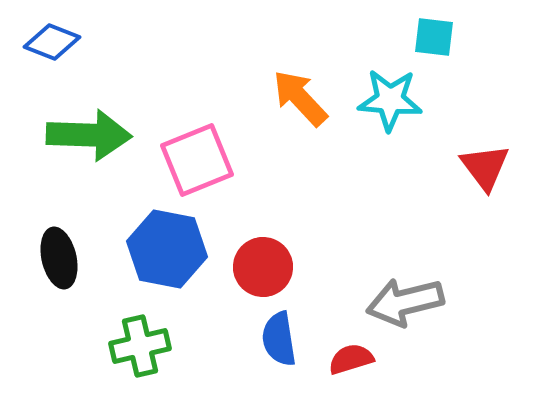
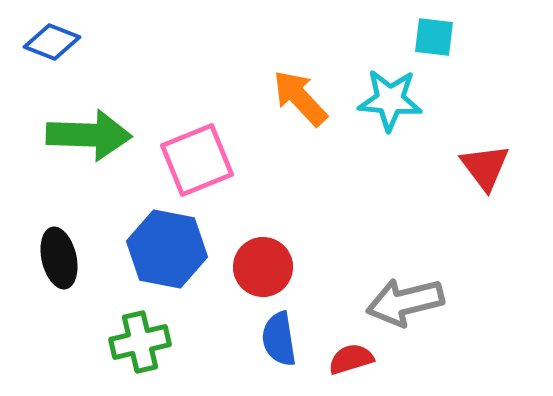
green cross: moved 4 px up
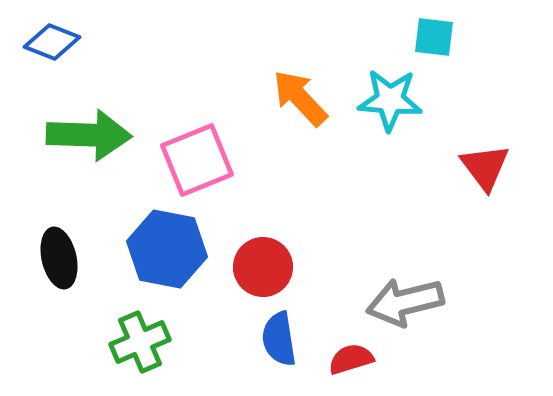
green cross: rotated 10 degrees counterclockwise
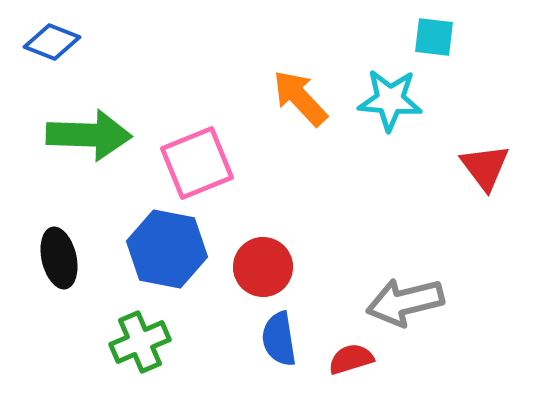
pink square: moved 3 px down
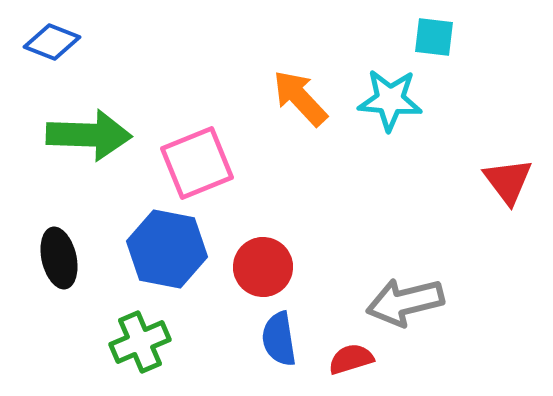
red triangle: moved 23 px right, 14 px down
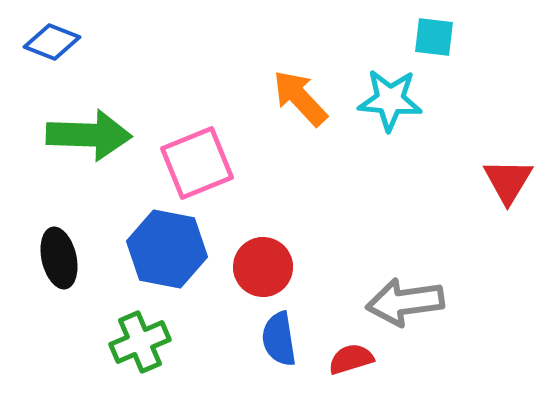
red triangle: rotated 8 degrees clockwise
gray arrow: rotated 6 degrees clockwise
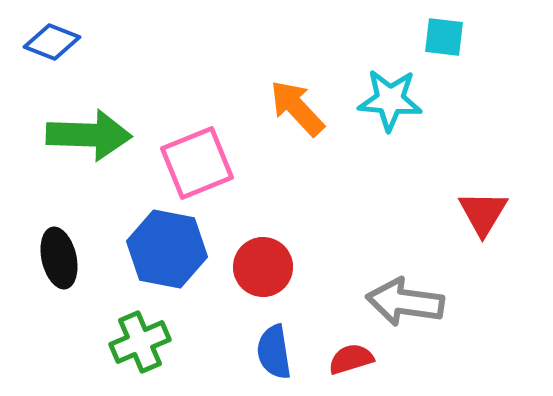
cyan square: moved 10 px right
orange arrow: moved 3 px left, 10 px down
red triangle: moved 25 px left, 32 px down
gray arrow: rotated 16 degrees clockwise
blue semicircle: moved 5 px left, 13 px down
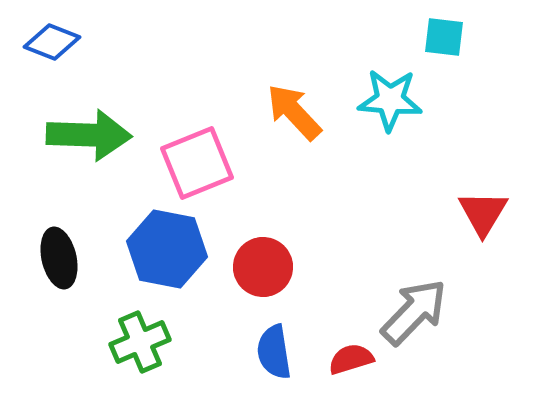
orange arrow: moved 3 px left, 4 px down
gray arrow: moved 9 px right, 10 px down; rotated 126 degrees clockwise
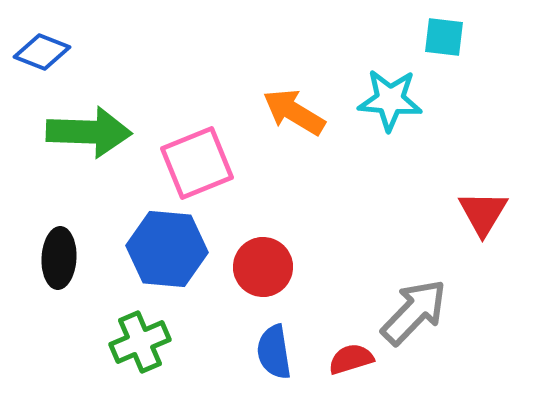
blue diamond: moved 10 px left, 10 px down
orange arrow: rotated 16 degrees counterclockwise
green arrow: moved 3 px up
blue hexagon: rotated 6 degrees counterclockwise
black ellipse: rotated 16 degrees clockwise
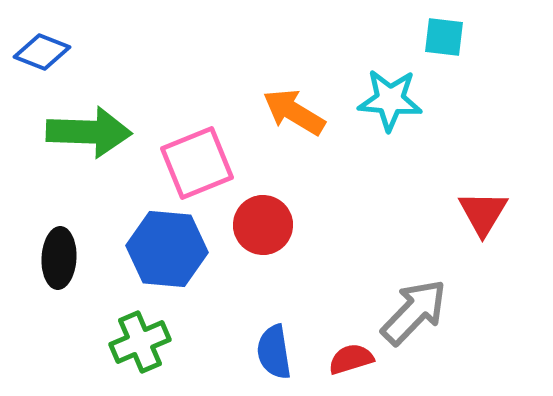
red circle: moved 42 px up
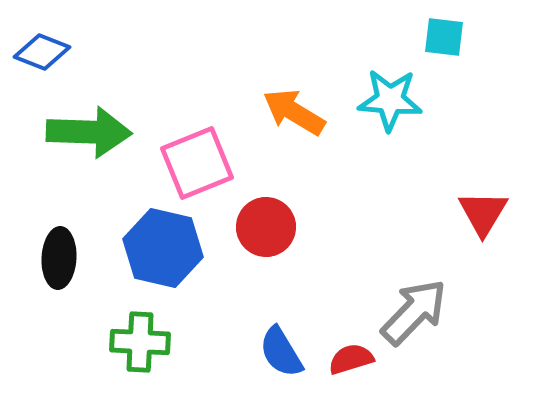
red circle: moved 3 px right, 2 px down
blue hexagon: moved 4 px left, 1 px up; rotated 8 degrees clockwise
green cross: rotated 26 degrees clockwise
blue semicircle: moved 7 px right; rotated 22 degrees counterclockwise
